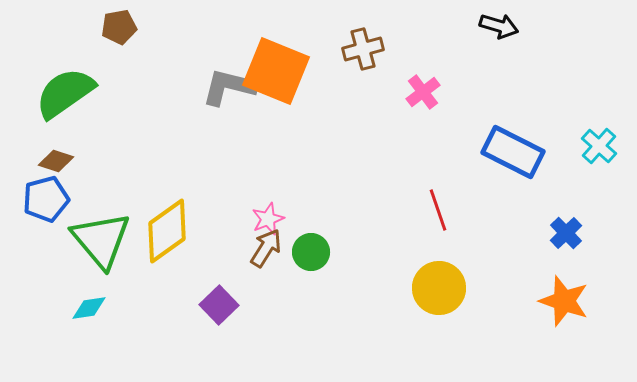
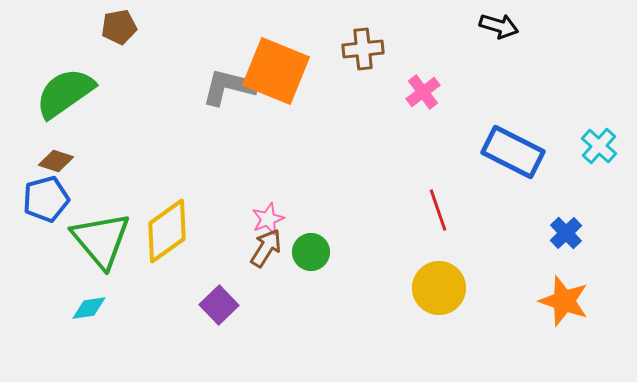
brown cross: rotated 9 degrees clockwise
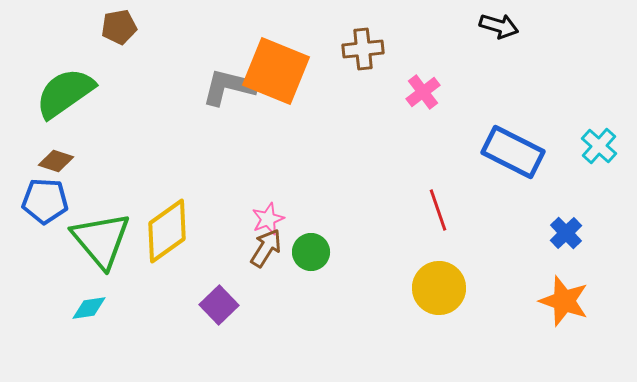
blue pentagon: moved 1 px left, 2 px down; rotated 18 degrees clockwise
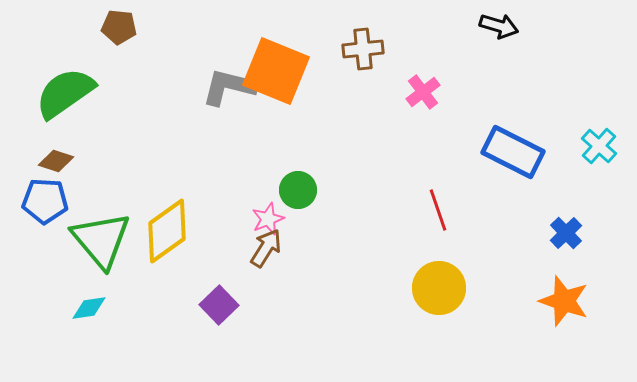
brown pentagon: rotated 16 degrees clockwise
green circle: moved 13 px left, 62 px up
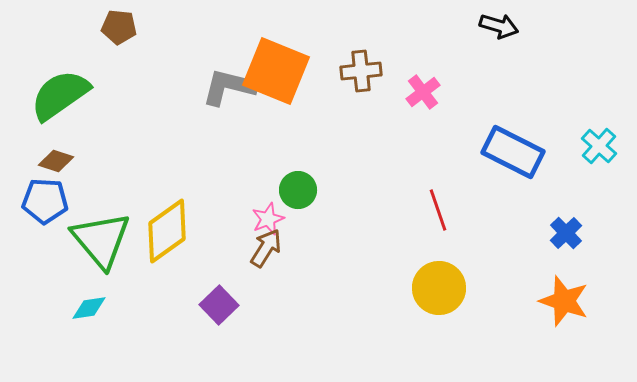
brown cross: moved 2 px left, 22 px down
green semicircle: moved 5 px left, 2 px down
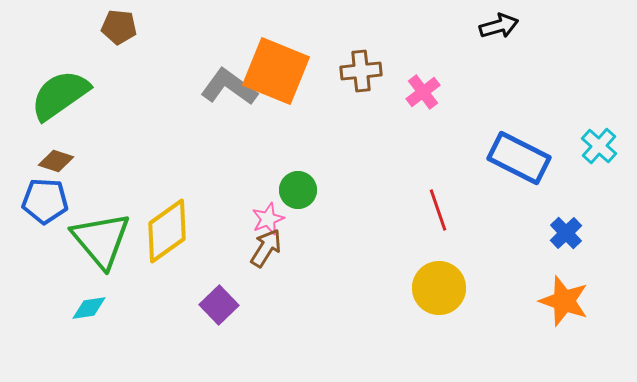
black arrow: rotated 33 degrees counterclockwise
gray L-shape: rotated 22 degrees clockwise
blue rectangle: moved 6 px right, 6 px down
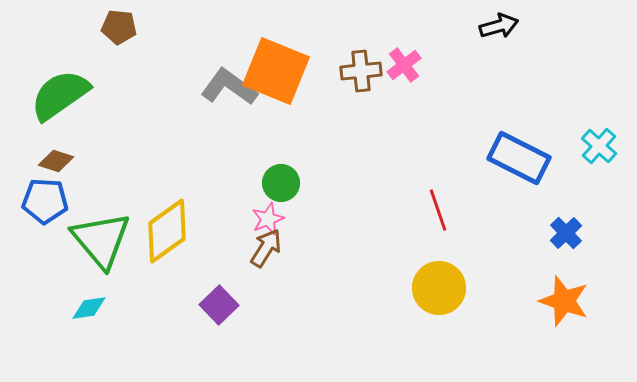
pink cross: moved 19 px left, 27 px up
green circle: moved 17 px left, 7 px up
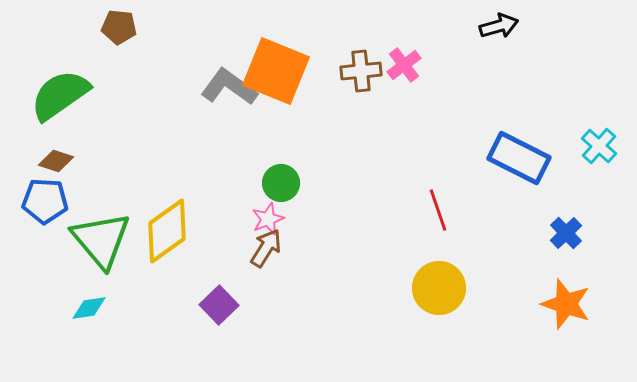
orange star: moved 2 px right, 3 px down
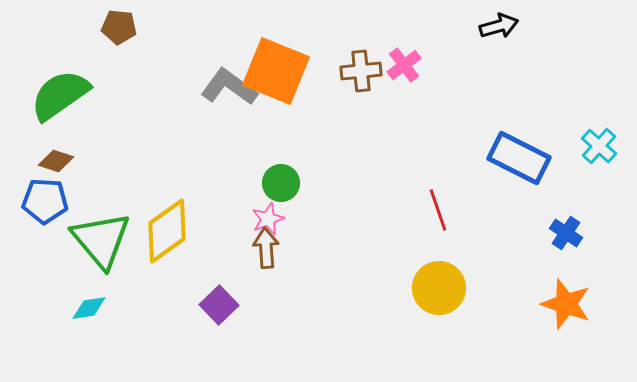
blue cross: rotated 12 degrees counterclockwise
brown arrow: rotated 36 degrees counterclockwise
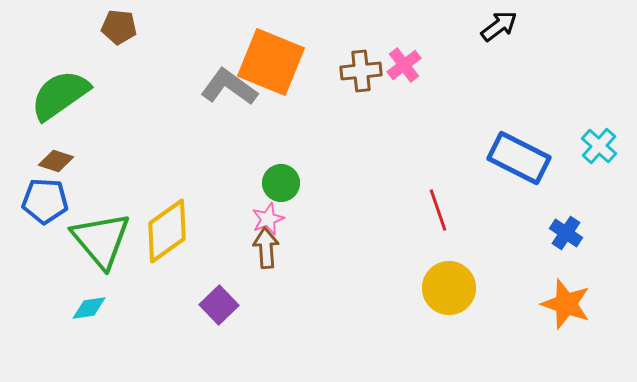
black arrow: rotated 21 degrees counterclockwise
orange square: moved 5 px left, 9 px up
yellow circle: moved 10 px right
